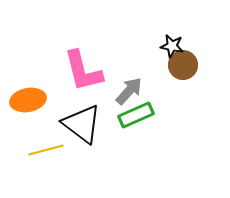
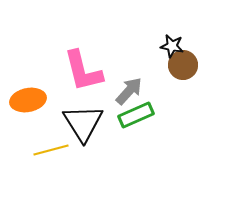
black triangle: moved 1 px right, 1 px up; rotated 21 degrees clockwise
yellow line: moved 5 px right
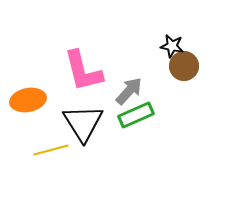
brown circle: moved 1 px right, 1 px down
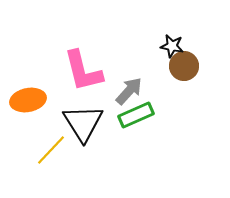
yellow line: rotated 32 degrees counterclockwise
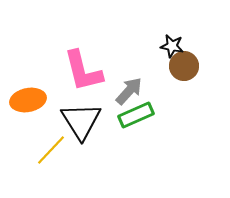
black triangle: moved 2 px left, 2 px up
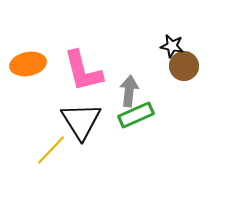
gray arrow: rotated 36 degrees counterclockwise
orange ellipse: moved 36 px up
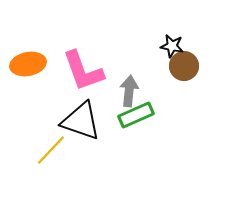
pink L-shape: rotated 6 degrees counterclockwise
black triangle: rotated 39 degrees counterclockwise
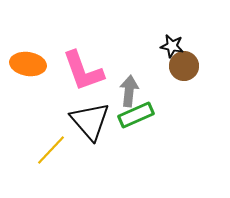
orange ellipse: rotated 20 degrees clockwise
black triangle: moved 9 px right; rotated 30 degrees clockwise
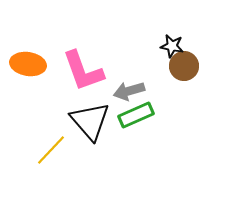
gray arrow: rotated 112 degrees counterclockwise
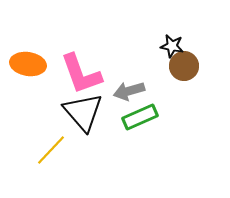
pink L-shape: moved 2 px left, 3 px down
green rectangle: moved 4 px right, 2 px down
black triangle: moved 7 px left, 9 px up
